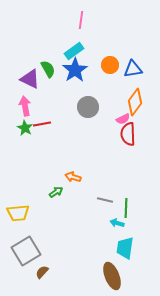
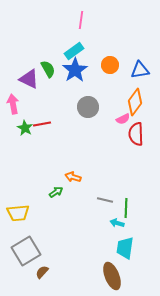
blue triangle: moved 7 px right, 1 px down
purple triangle: moved 1 px left
pink arrow: moved 12 px left, 2 px up
red semicircle: moved 8 px right
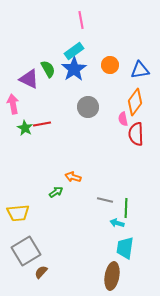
pink line: rotated 18 degrees counterclockwise
blue star: moved 1 px left, 1 px up
pink semicircle: rotated 104 degrees clockwise
brown semicircle: moved 1 px left
brown ellipse: rotated 32 degrees clockwise
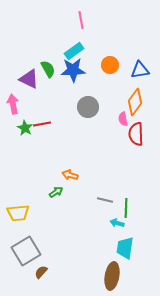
blue star: moved 1 px left, 1 px down; rotated 30 degrees clockwise
orange arrow: moved 3 px left, 2 px up
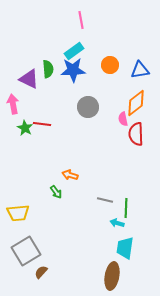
green semicircle: rotated 24 degrees clockwise
orange diamond: moved 1 px right, 1 px down; rotated 16 degrees clockwise
red line: rotated 18 degrees clockwise
green arrow: rotated 88 degrees clockwise
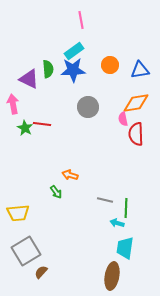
orange diamond: rotated 28 degrees clockwise
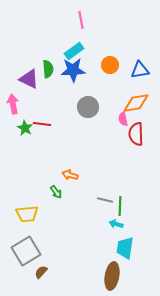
green line: moved 6 px left, 2 px up
yellow trapezoid: moved 9 px right, 1 px down
cyan arrow: moved 1 px left, 1 px down
